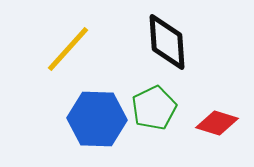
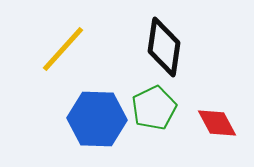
black diamond: moved 3 px left, 5 px down; rotated 12 degrees clockwise
yellow line: moved 5 px left
red diamond: rotated 45 degrees clockwise
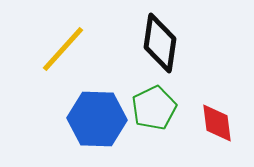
black diamond: moved 4 px left, 4 px up
red diamond: rotated 21 degrees clockwise
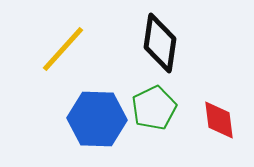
red diamond: moved 2 px right, 3 px up
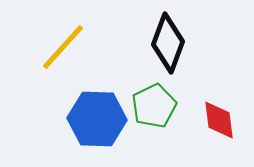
black diamond: moved 8 px right; rotated 12 degrees clockwise
yellow line: moved 2 px up
green pentagon: moved 2 px up
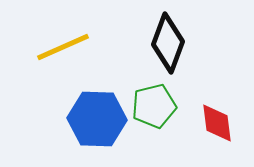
yellow line: rotated 24 degrees clockwise
green pentagon: rotated 12 degrees clockwise
red diamond: moved 2 px left, 3 px down
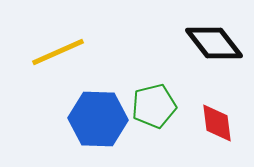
black diamond: moved 46 px right; rotated 58 degrees counterclockwise
yellow line: moved 5 px left, 5 px down
blue hexagon: moved 1 px right
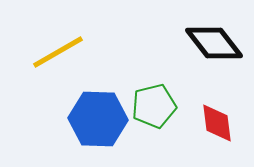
yellow line: rotated 6 degrees counterclockwise
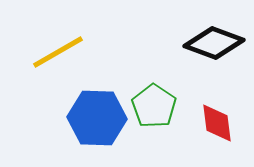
black diamond: rotated 32 degrees counterclockwise
green pentagon: rotated 24 degrees counterclockwise
blue hexagon: moved 1 px left, 1 px up
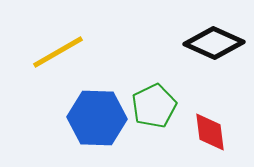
black diamond: rotated 4 degrees clockwise
green pentagon: rotated 12 degrees clockwise
red diamond: moved 7 px left, 9 px down
